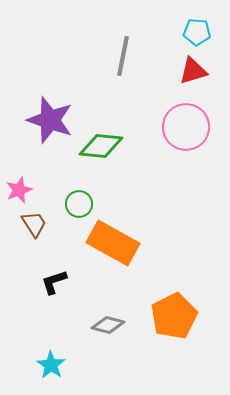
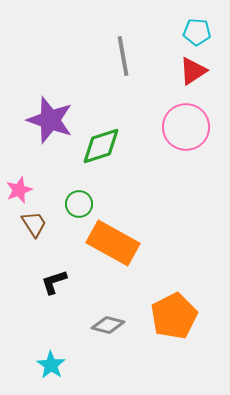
gray line: rotated 21 degrees counterclockwise
red triangle: rotated 16 degrees counterclockwise
green diamond: rotated 24 degrees counterclockwise
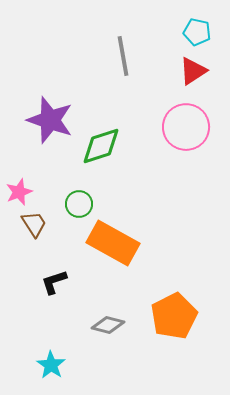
cyan pentagon: rotated 8 degrees clockwise
pink star: moved 2 px down
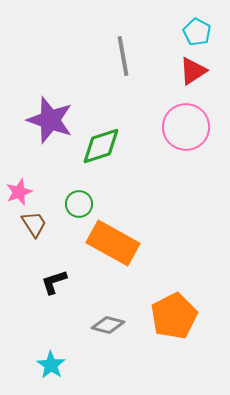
cyan pentagon: rotated 16 degrees clockwise
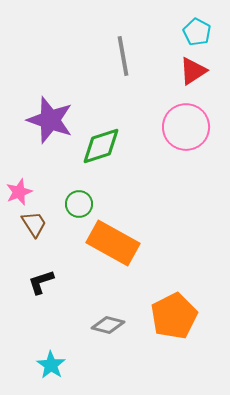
black L-shape: moved 13 px left
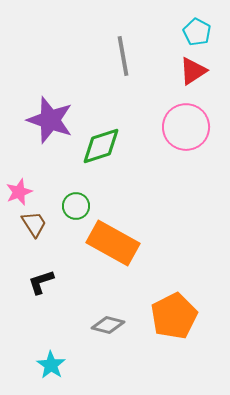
green circle: moved 3 px left, 2 px down
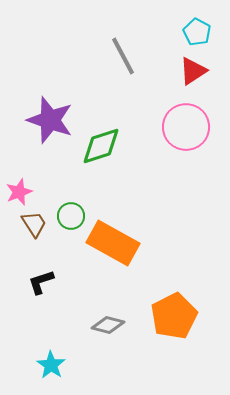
gray line: rotated 18 degrees counterclockwise
green circle: moved 5 px left, 10 px down
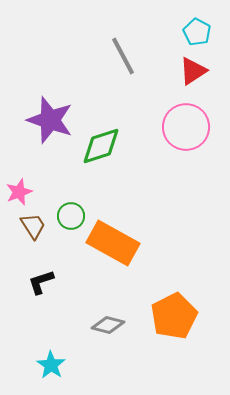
brown trapezoid: moved 1 px left, 2 px down
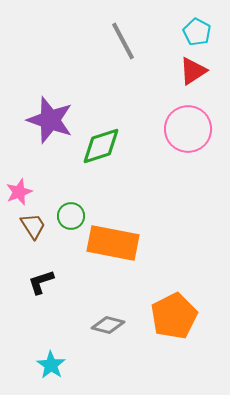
gray line: moved 15 px up
pink circle: moved 2 px right, 2 px down
orange rectangle: rotated 18 degrees counterclockwise
